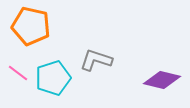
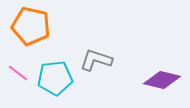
cyan pentagon: moved 2 px right; rotated 12 degrees clockwise
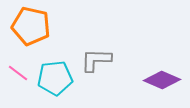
gray L-shape: rotated 16 degrees counterclockwise
purple diamond: rotated 9 degrees clockwise
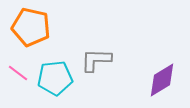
orange pentagon: moved 1 px down
purple diamond: rotated 54 degrees counterclockwise
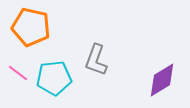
gray L-shape: rotated 72 degrees counterclockwise
cyan pentagon: moved 1 px left
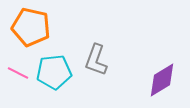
pink line: rotated 10 degrees counterclockwise
cyan pentagon: moved 6 px up
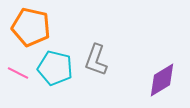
cyan pentagon: moved 1 px right, 4 px up; rotated 20 degrees clockwise
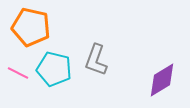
cyan pentagon: moved 1 px left, 1 px down
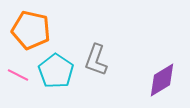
orange pentagon: moved 3 px down
cyan pentagon: moved 2 px right, 2 px down; rotated 20 degrees clockwise
pink line: moved 2 px down
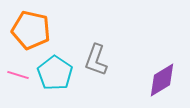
cyan pentagon: moved 1 px left, 2 px down
pink line: rotated 10 degrees counterclockwise
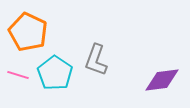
orange pentagon: moved 3 px left, 2 px down; rotated 12 degrees clockwise
purple diamond: rotated 24 degrees clockwise
